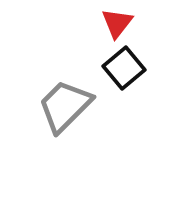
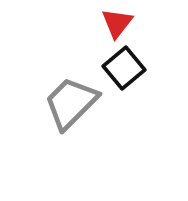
gray trapezoid: moved 6 px right, 3 px up
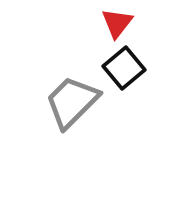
gray trapezoid: moved 1 px right, 1 px up
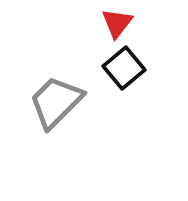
gray trapezoid: moved 16 px left
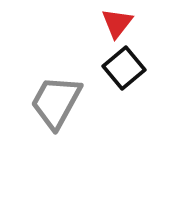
gray trapezoid: rotated 16 degrees counterclockwise
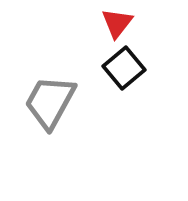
gray trapezoid: moved 6 px left
